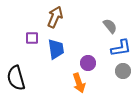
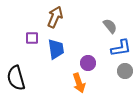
gray circle: moved 2 px right
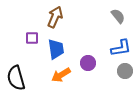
gray semicircle: moved 8 px right, 10 px up
orange arrow: moved 18 px left, 8 px up; rotated 78 degrees clockwise
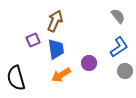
brown arrow: moved 4 px down
purple square: moved 1 px right, 2 px down; rotated 24 degrees counterclockwise
blue L-shape: moved 2 px left, 1 px up; rotated 25 degrees counterclockwise
purple circle: moved 1 px right
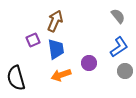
orange arrow: rotated 12 degrees clockwise
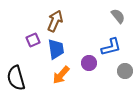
blue L-shape: moved 8 px left; rotated 20 degrees clockwise
orange arrow: rotated 30 degrees counterclockwise
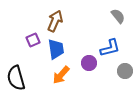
blue L-shape: moved 1 px left, 1 px down
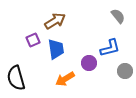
brown arrow: rotated 35 degrees clockwise
orange arrow: moved 4 px right, 4 px down; rotated 18 degrees clockwise
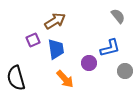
orange arrow: rotated 102 degrees counterclockwise
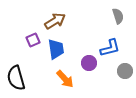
gray semicircle: rotated 21 degrees clockwise
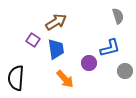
brown arrow: moved 1 px right, 1 px down
purple square: rotated 32 degrees counterclockwise
black semicircle: rotated 20 degrees clockwise
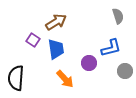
blue L-shape: moved 1 px right
